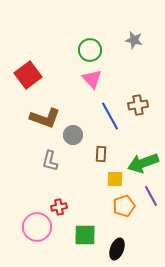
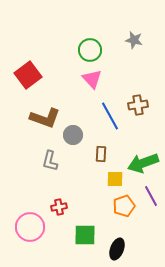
pink circle: moved 7 px left
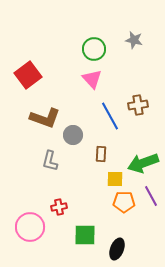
green circle: moved 4 px right, 1 px up
orange pentagon: moved 4 px up; rotated 20 degrees clockwise
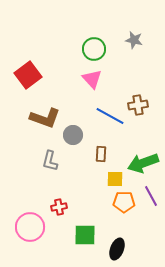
blue line: rotated 32 degrees counterclockwise
